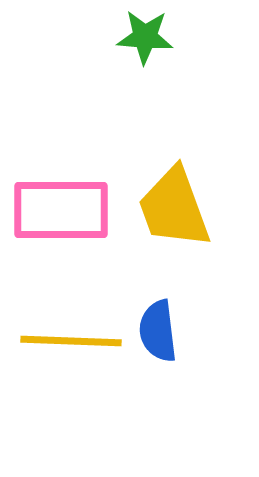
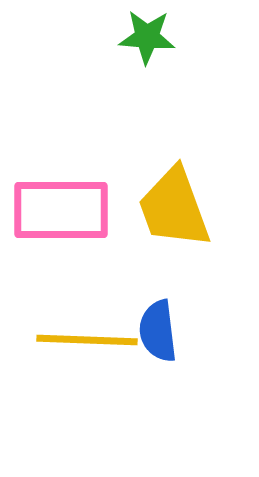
green star: moved 2 px right
yellow line: moved 16 px right, 1 px up
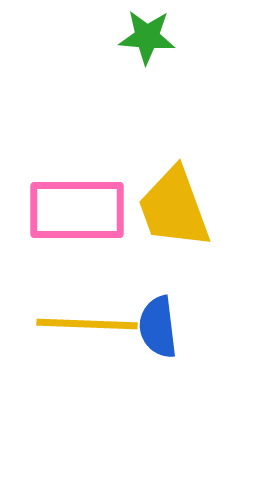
pink rectangle: moved 16 px right
blue semicircle: moved 4 px up
yellow line: moved 16 px up
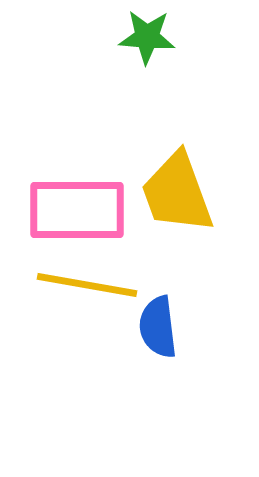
yellow trapezoid: moved 3 px right, 15 px up
yellow line: moved 39 px up; rotated 8 degrees clockwise
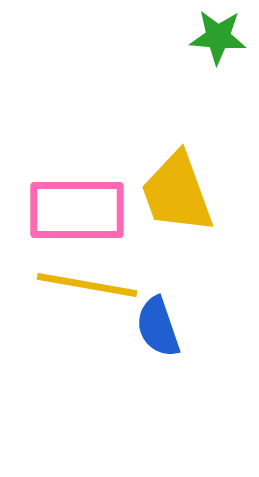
green star: moved 71 px right
blue semicircle: rotated 12 degrees counterclockwise
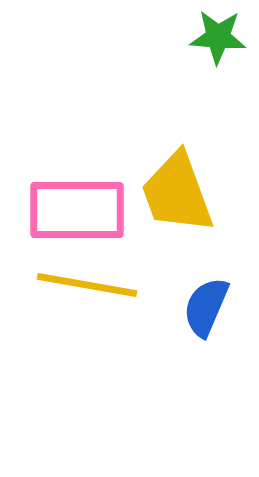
blue semicircle: moved 48 px right, 20 px up; rotated 42 degrees clockwise
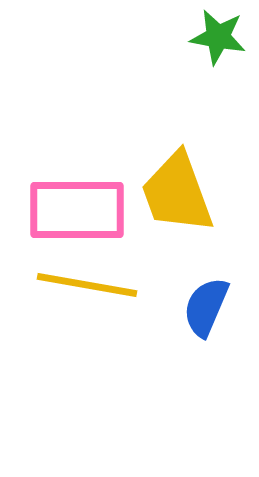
green star: rotated 6 degrees clockwise
